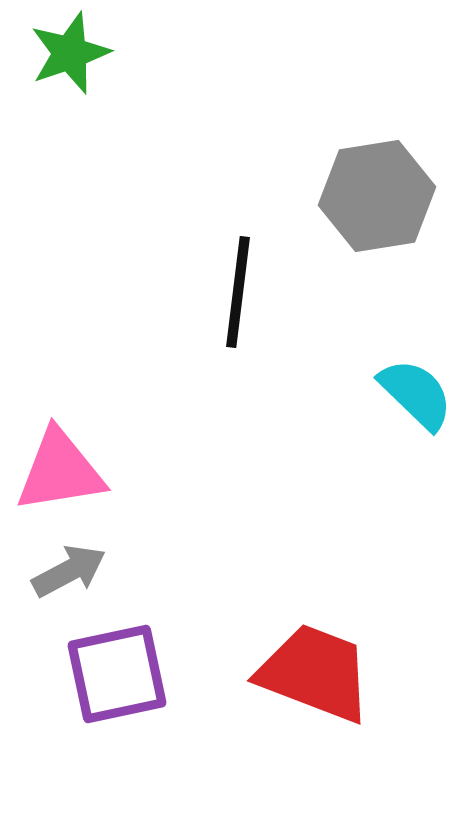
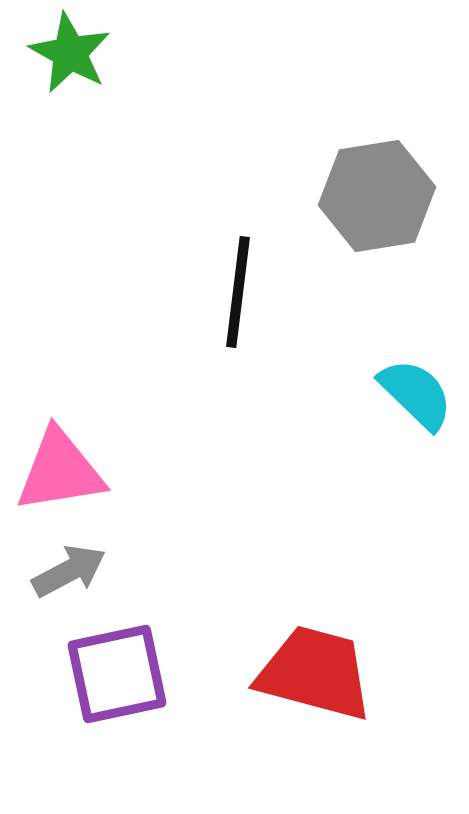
green star: rotated 24 degrees counterclockwise
red trapezoid: rotated 6 degrees counterclockwise
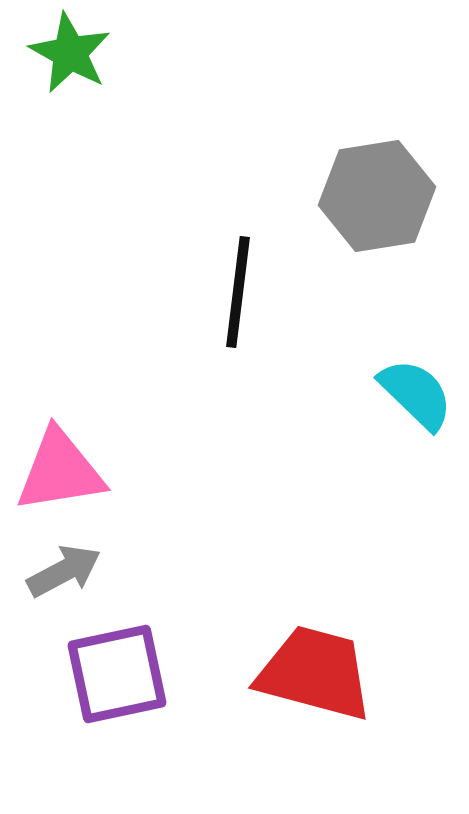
gray arrow: moved 5 px left
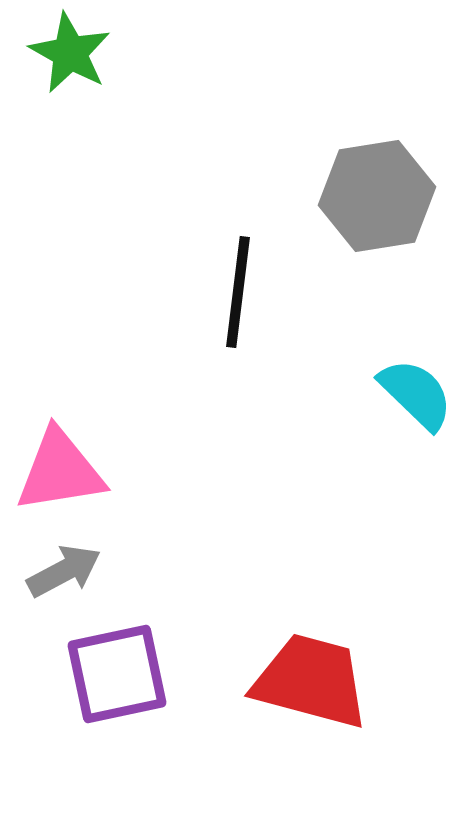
red trapezoid: moved 4 px left, 8 px down
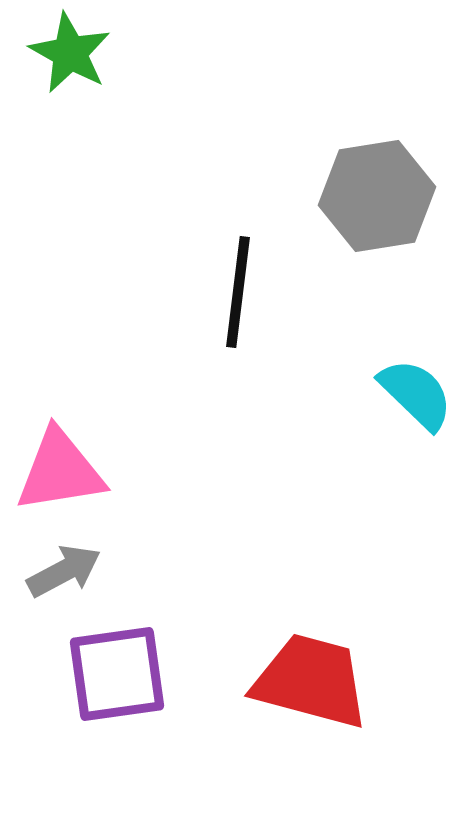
purple square: rotated 4 degrees clockwise
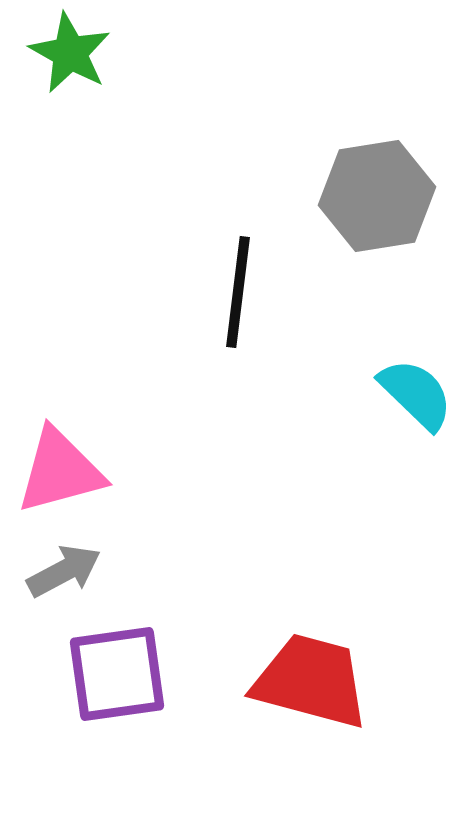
pink triangle: rotated 6 degrees counterclockwise
